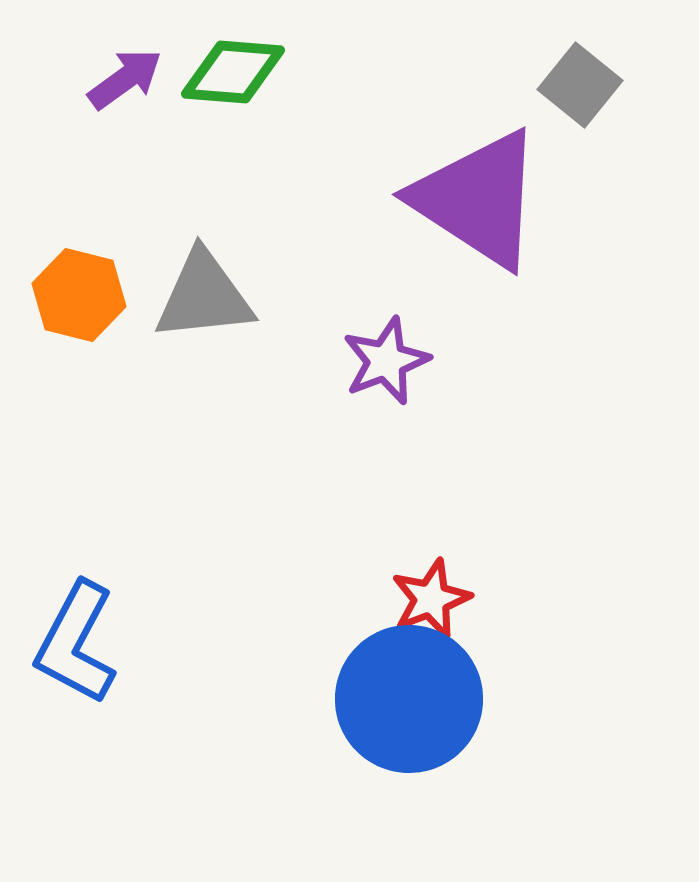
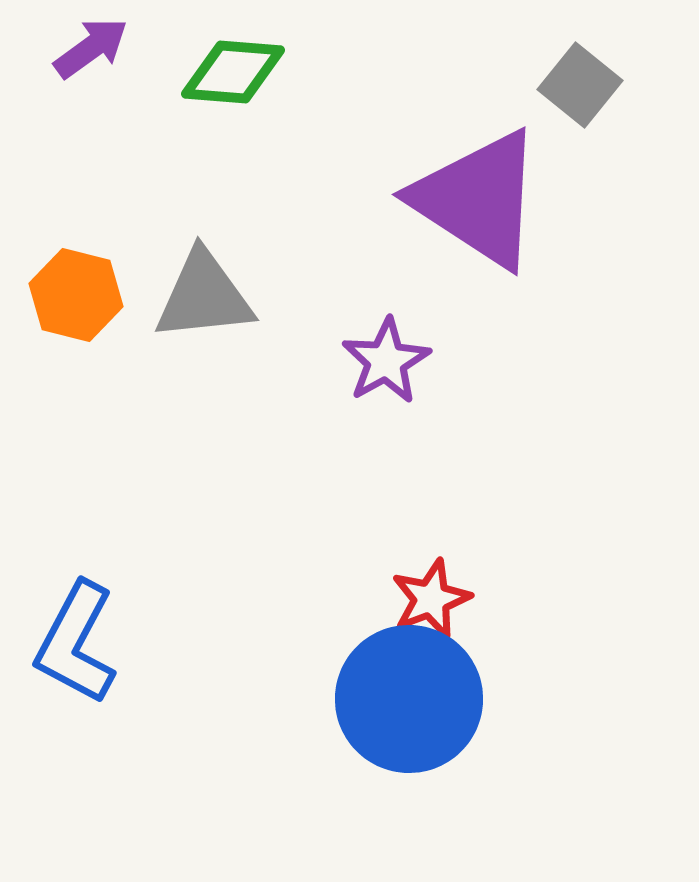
purple arrow: moved 34 px left, 31 px up
orange hexagon: moved 3 px left
purple star: rotated 8 degrees counterclockwise
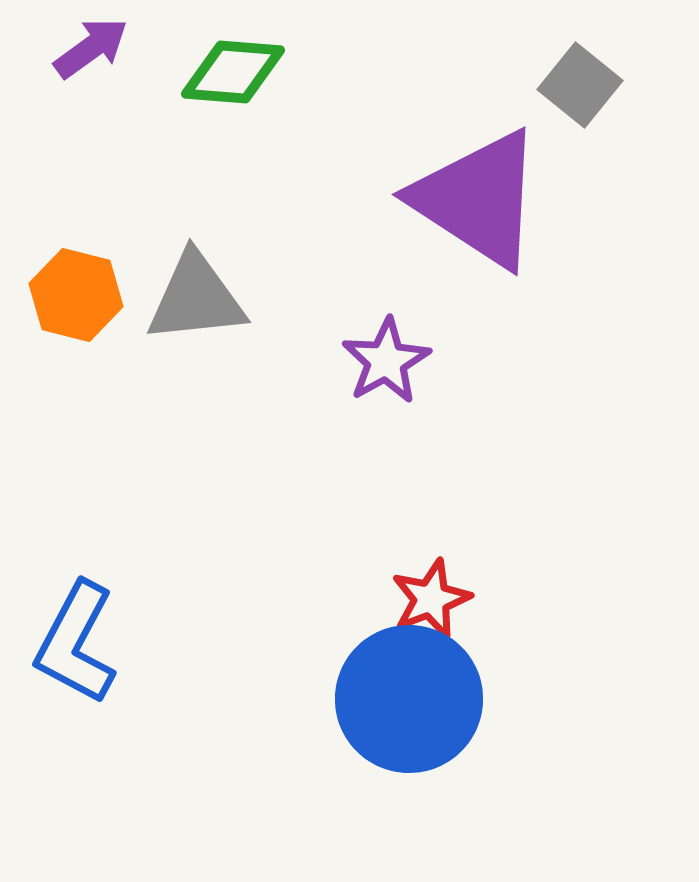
gray triangle: moved 8 px left, 2 px down
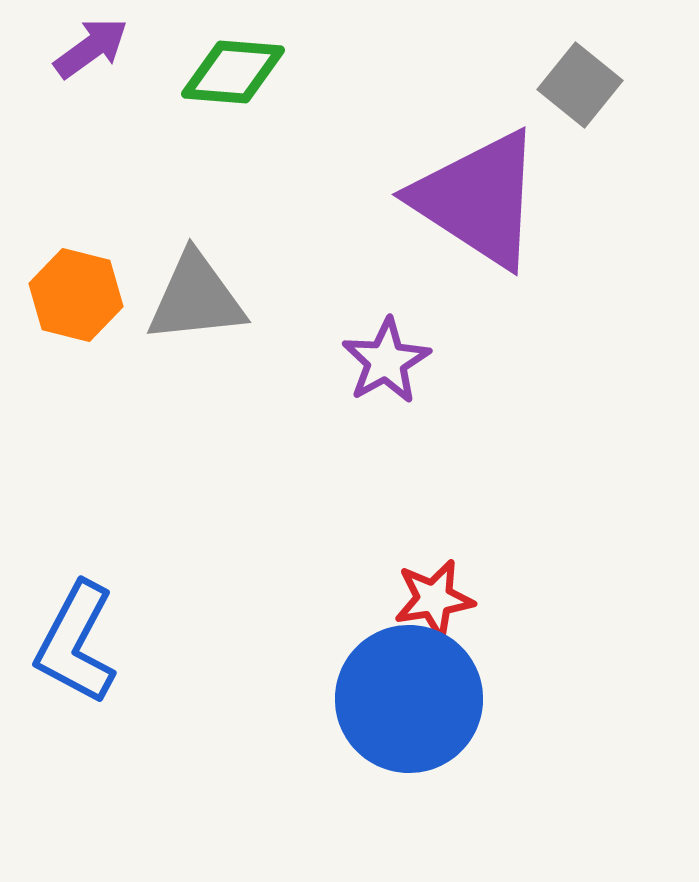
red star: moved 3 px right; rotated 12 degrees clockwise
